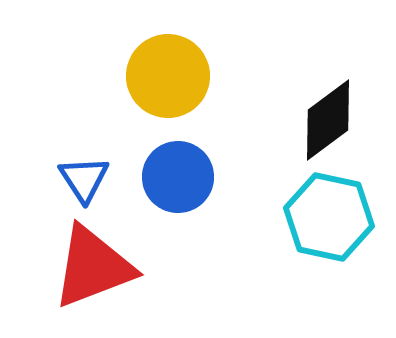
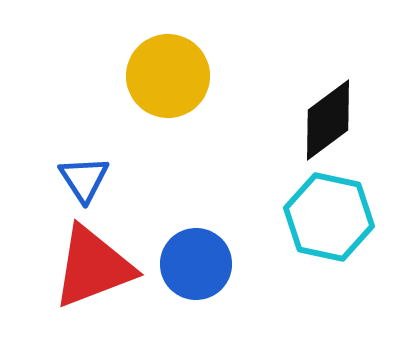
blue circle: moved 18 px right, 87 px down
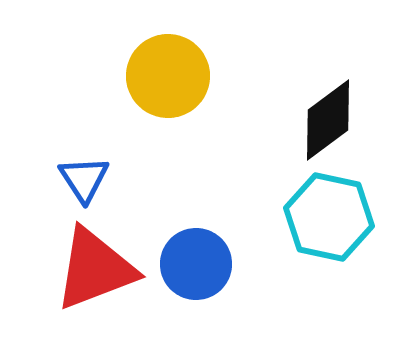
red triangle: moved 2 px right, 2 px down
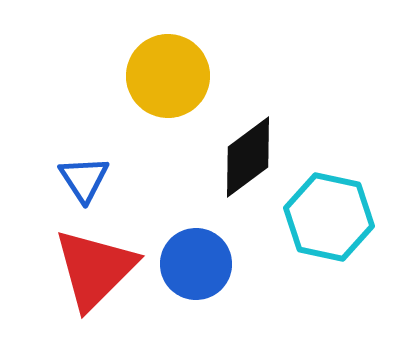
black diamond: moved 80 px left, 37 px down
red triangle: rotated 24 degrees counterclockwise
